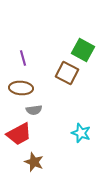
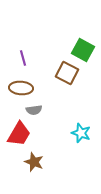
red trapezoid: rotated 32 degrees counterclockwise
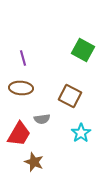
brown square: moved 3 px right, 23 px down
gray semicircle: moved 8 px right, 9 px down
cyan star: rotated 18 degrees clockwise
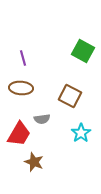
green square: moved 1 px down
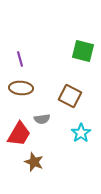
green square: rotated 15 degrees counterclockwise
purple line: moved 3 px left, 1 px down
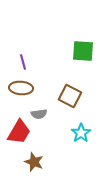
green square: rotated 10 degrees counterclockwise
purple line: moved 3 px right, 3 px down
gray semicircle: moved 3 px left, 5 px up
red trapezoid: moved 2 px up
